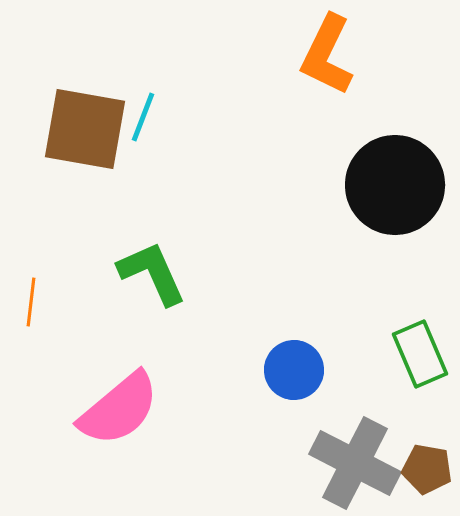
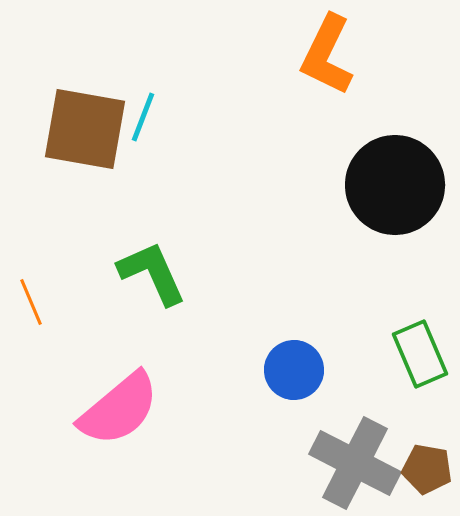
orange line: rotated 30 degrees counterclockwise
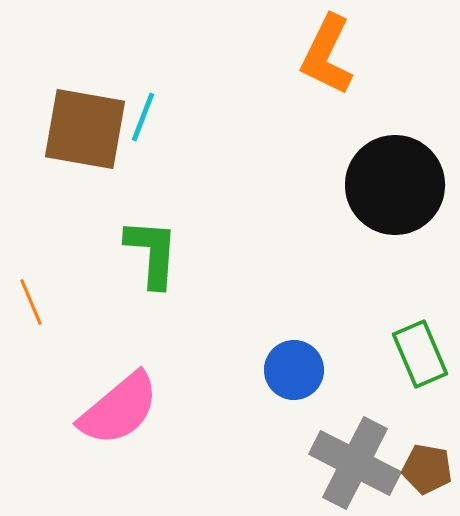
green L-shape: moved 20 px up; rotated 28 degrees clockwise
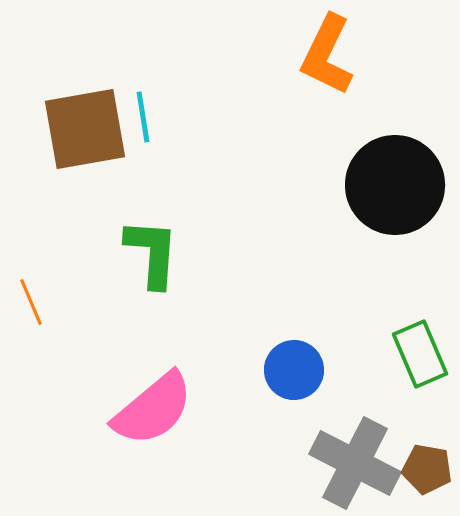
cyan line: rotated 30 degrees counterclockwise
brown square: rotated 20 degrees counterclockwise
pink semicircle: moved 34 px right
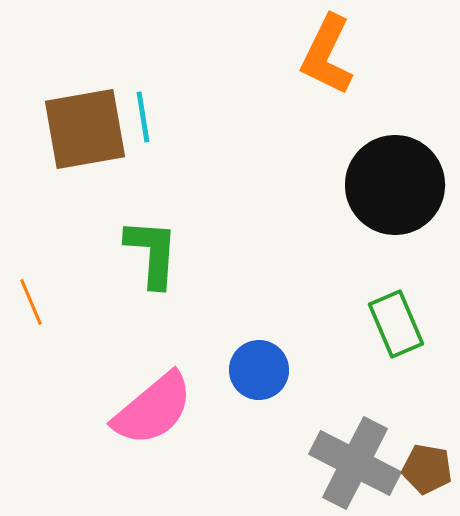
green rectangle: moved 24 px left, 30 px up
blue circle: moved 35 px left
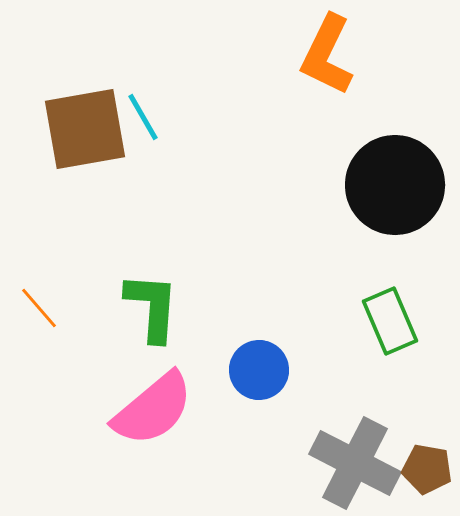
cyan line: rotated 21 degrees counterclockwise
green L-shape: moved 54 px down
orange line: moved 8 px right, 6 px down; rotated 18 degrees counterclockwise
green rectangle: moved 6 px left, 3 px up
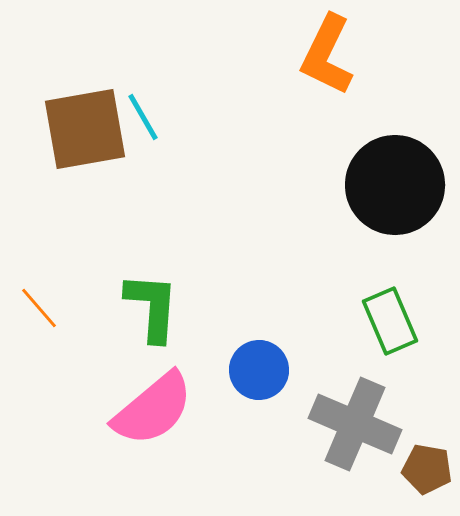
gray cross: moved 39 px up; rotated 4 degrees counterclockwise
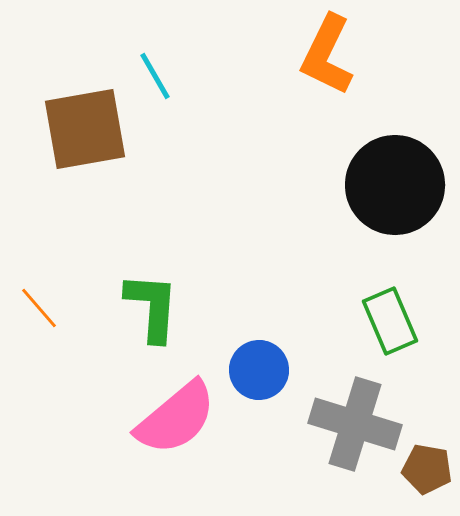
cyan line: moved 12 px right, 41 px up
pink semicircle: moved 23 px right, 9 px down
gray cross: rotated 6 degrees counterclockwise
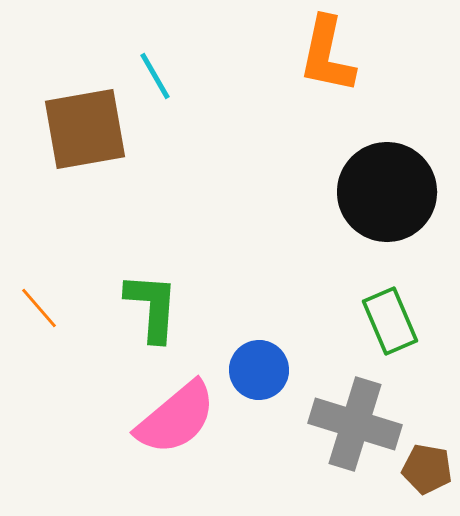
orange L-shape: rotated 14 degrees counterclockwise
black circle: moved 8 px left, 7 px down
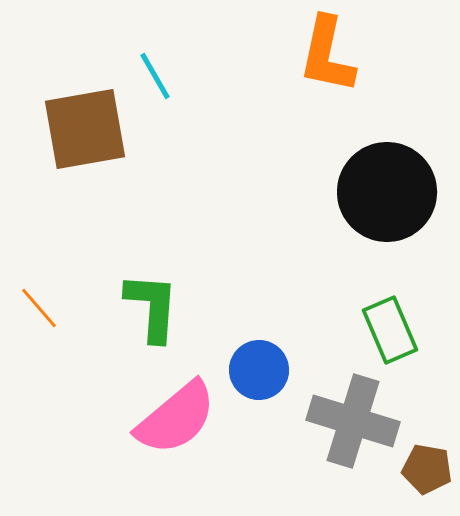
green rectangle: moved 9 px down
gray cross: moved 2 px left, 3 px up
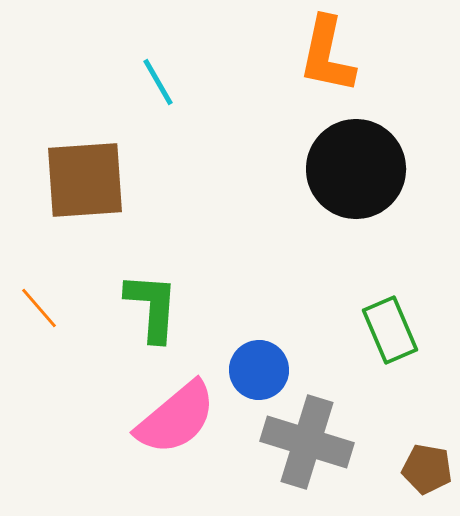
cyan line: moved 3 px right, 6 px down
brown square: moved 51 px down; rotated 6 degrees clockwise
black circle: moved 31 px left, 23 px up
gray cross: moved 46 px left, 21 px down
